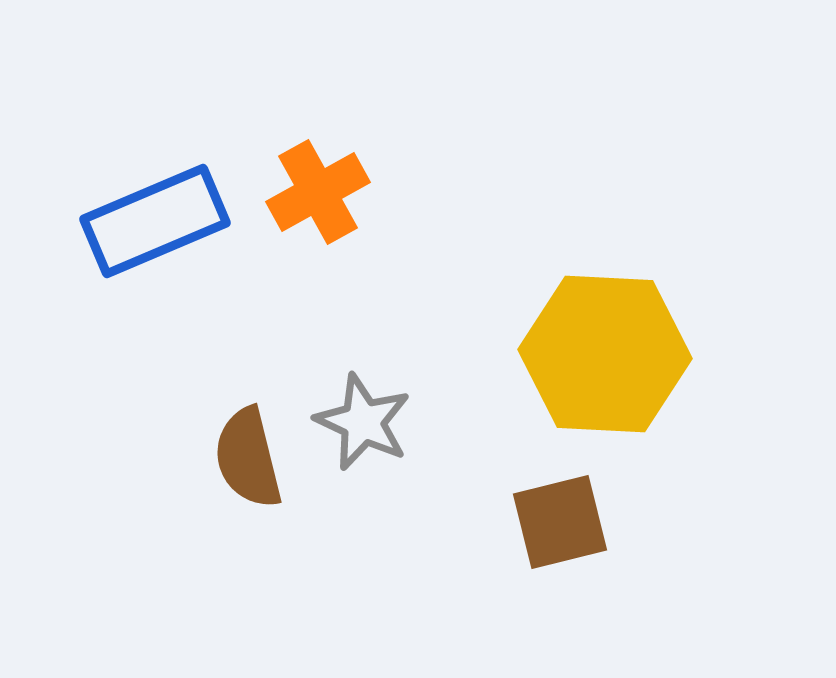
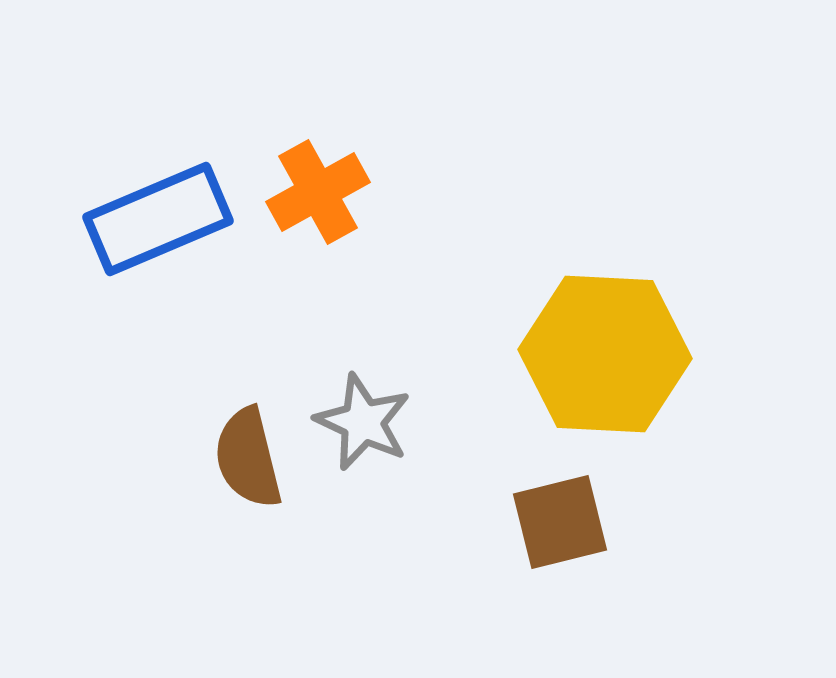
blue rectangle: moved 3 px right, 2 px up
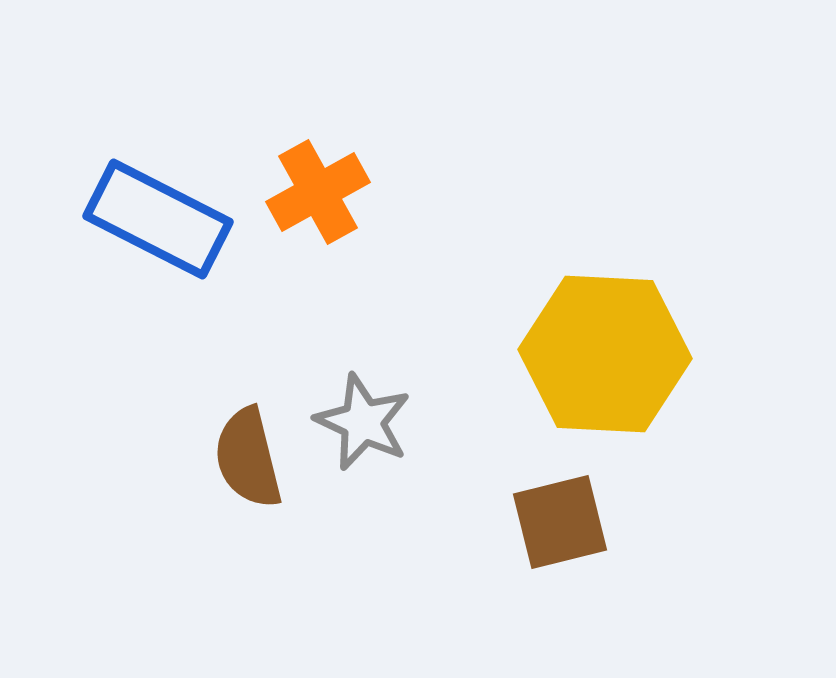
blue rectangle: rotated 50 degrees clockwise
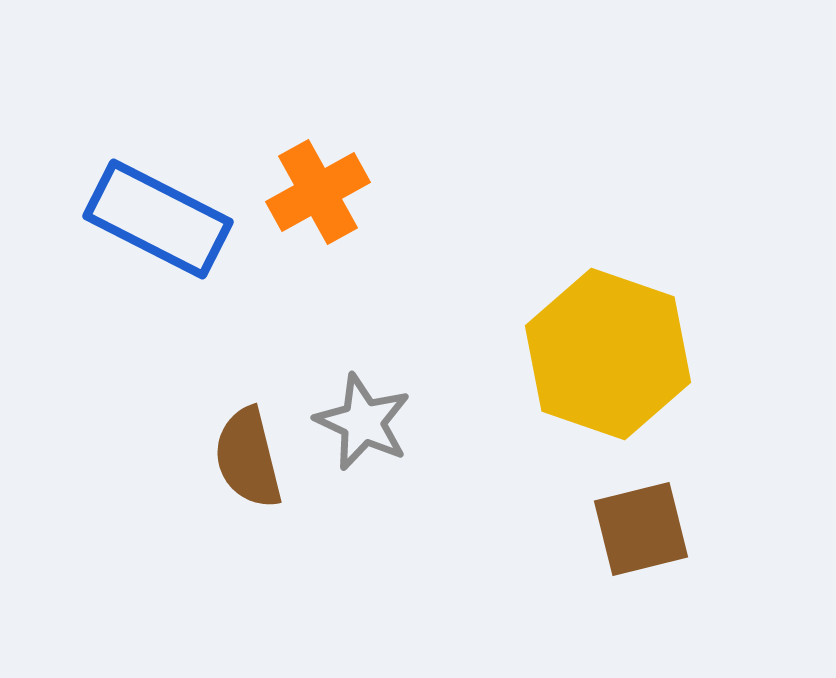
yellow hexagon: moved 3 px right; rotated 16 degrees clockwise
brown square: moved 81 px right, 7 px down
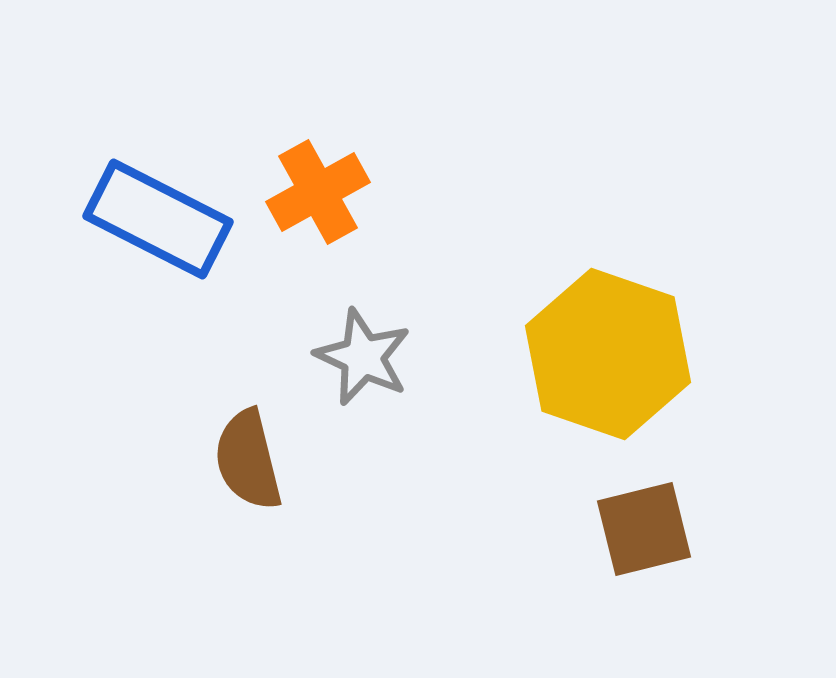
gray star: moved 65 px up
brown semicircle: moved 2 px down
brown square: moved 3 px right
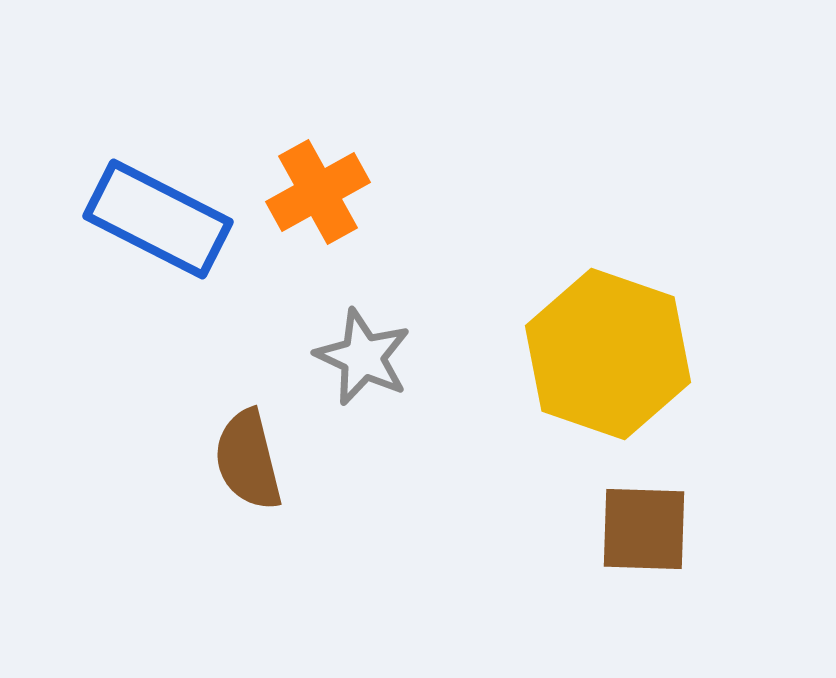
brown square: rotated 16 degrees clockwise
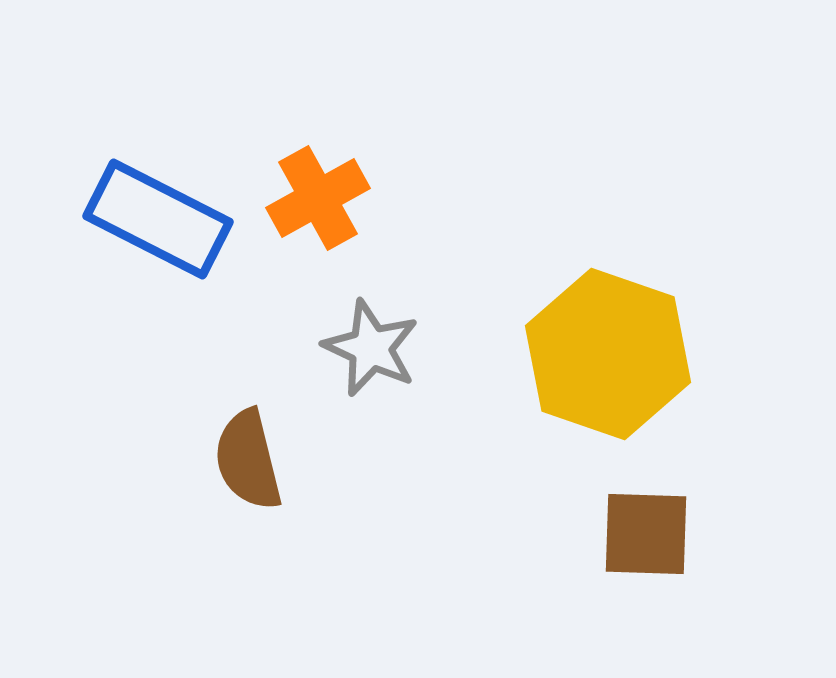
orange cross: moved 6 px down
gray star: moved 8 px right, 9 px up
brown square: moved 2 px right, 5 px down
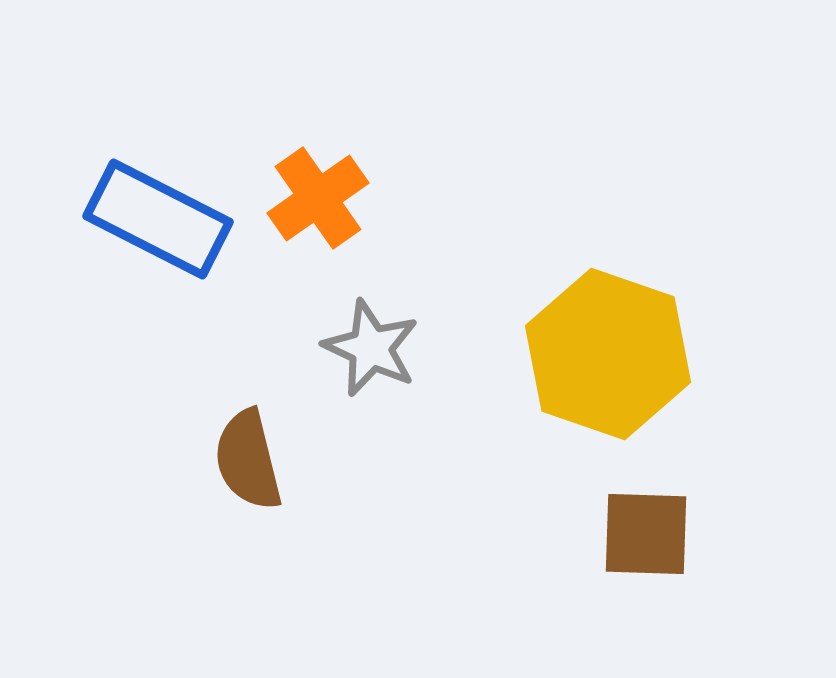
orange cross: rotated 6 degrees counterclockwise
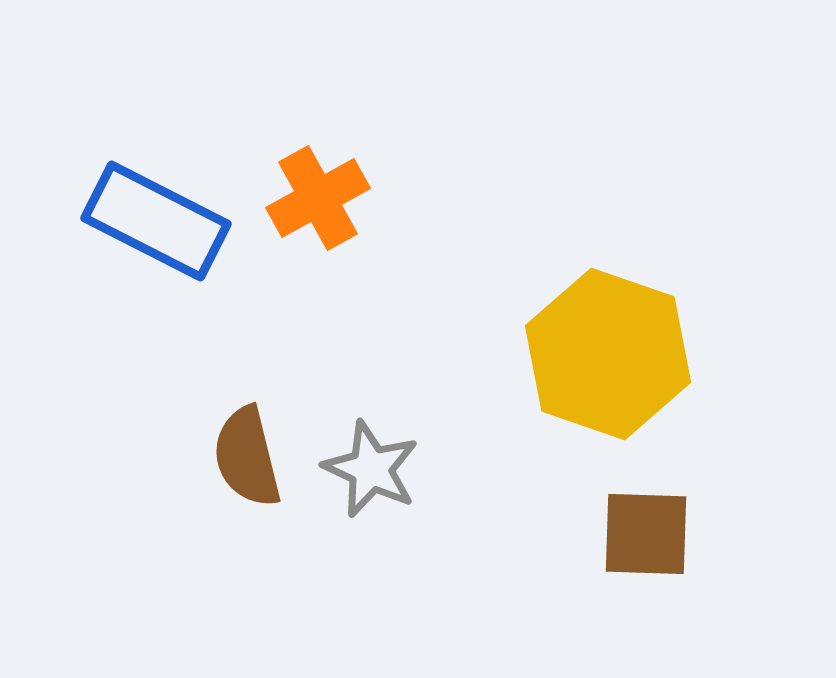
orange cross: rotated 6 degrees clockwise
blue rectangle: moved 2 px left, 2 px down
gray star: moved 121 px down
brown semicircle: moved 1 px left, 3 px up
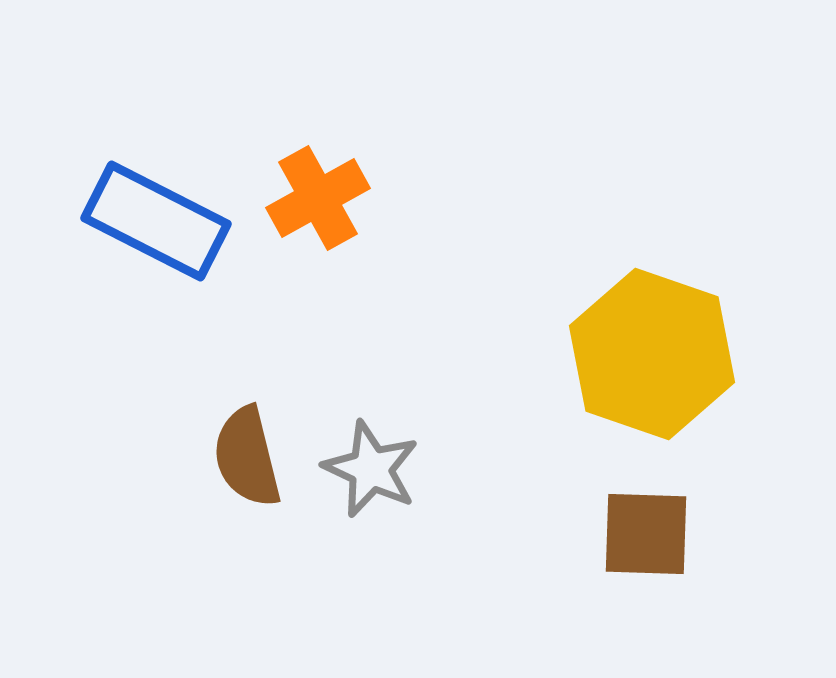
yellow hexagon: moved 44 px right
